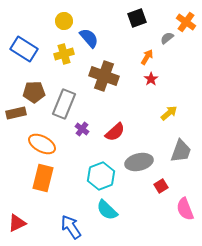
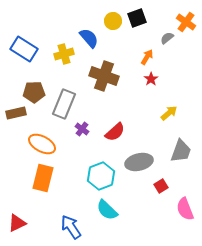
yellow circle: moved 49 px right
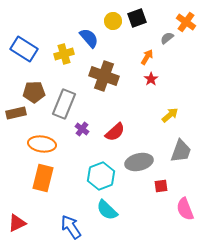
yellow arrow: moved 1 px right, 2 px down
orange ellipse: rotated 20 degrees counterclockwise
red square: rotated 24 degrees clockwise
